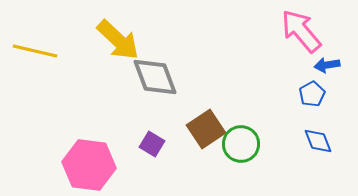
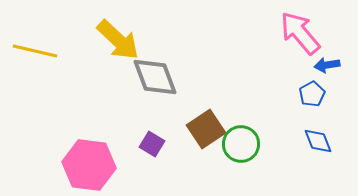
pink arrow: moved 1 px left, 2 px down
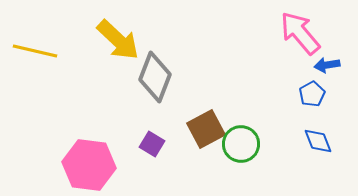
gray diamond: rotated 42 degrees clockwise
brown square: rotated 6 degrees clockwise
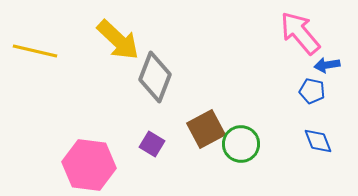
blue pentagon: moved 3 px up; rotated 30 degrees counterclockwise
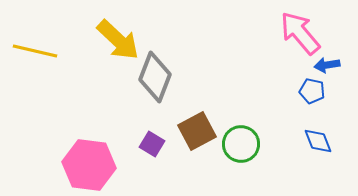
brown square: moved 9 px left, 2 px down
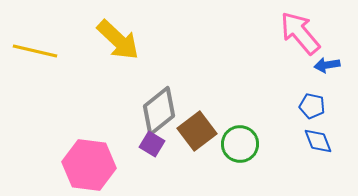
gray diamond: moved 4 px right, 34 px down; rotated 30 degrees clockwise
blue pentagon: moved 15 px down
brown square: rotated 9 degrees counterclockwise
green circle: moved 1 px left
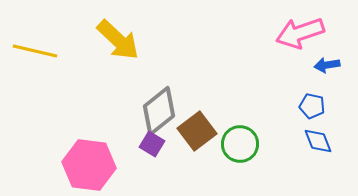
pink arrow: rotated 69 degrees counterclockwise
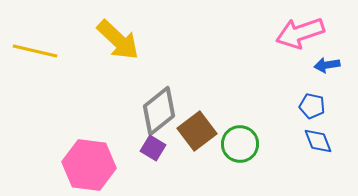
purple square: moved 1 px right, 4 px down
